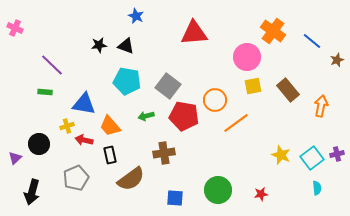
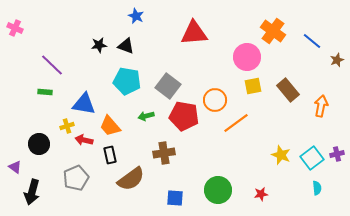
purple triangle: moved 9 px down; rotated 40 degrees counterclockwise
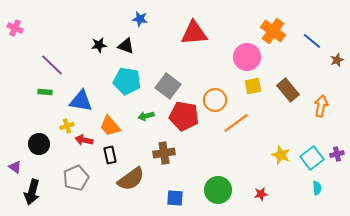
blue star: moved 4 px right, 3 px down; rotated 14 degrees counterclockwise
blue triangle: moved 3 px left, 3 px up
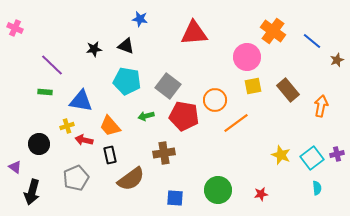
black star: moved 5 px left, 4 px down
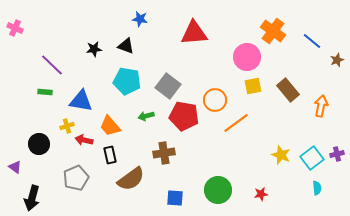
black arrow: moved 6 px down
